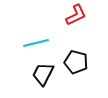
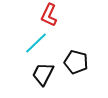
red L-shape: moved 27 px left; rotated 140 degrees clockwise
cyan line: rotated 30 degrees counterclockwise
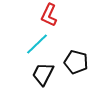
cyan line: moved 1 px right, 1 px down
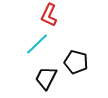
black trapezoid: moved 3 px right, 4 px down
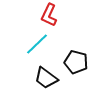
black trapezoid: rotated 80 degrees counterclockwise
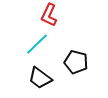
black trapezoid: moved 6 px left
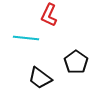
cyan line: moved 11 px left, 6 px up; rotated 50 degrees clockwise
black pentagon: rotated 20 degrees clockwise
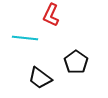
red L-shape: moved 2 px right
cyan line: moved 1 px left
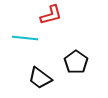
red L-shape: rotated 130 degrees counterclockwise
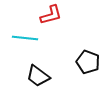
black pentagon: moved 12 px right; rotated 15 degrees counterclockwise
black trapezoid: moved 2 px left, 2 px up
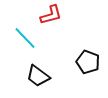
cyan line: rotated 40 degrees clockwise
